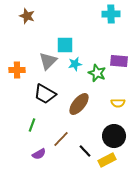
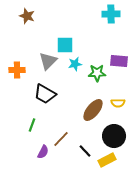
green star: rotated 24 degrees counterclockwise
brown ellipse: moved 14 px right, 6 px down
purple semicircle: moved 4 px right, 2 px up; rotated 32 degrees counterclockwise
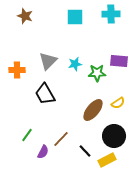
brown star: moved 2 px left
cyan square: moved 10 px right, 28 px up
black trapezoid: rotated 30 degrees clockwise
yellow semicircle: rotated 32 degrees counterclockwise
green line: moved 5 px left, 10 px down; rotated 16 degrees clockwise
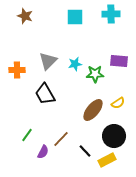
green star: moved 2 px left, 1 px down
